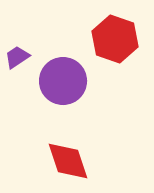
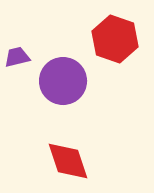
purple trapezoid: rotated 20 degrees clockwise
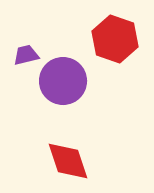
purple trapezoid: moved 9 px right, 2 px up
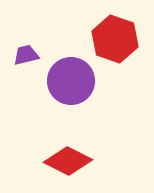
purple circle: moved 8 px right
red diamond: rotated 45 degrees counterclockwise
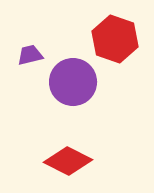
purple trapezoid: moved 4 px right
purple circle: moved 2 px right, 1 px down
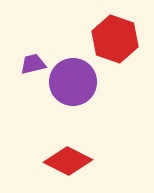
purple trapezoid: moved 3 px right, 9 px down
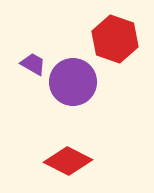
purple trapezoid: rotated 44 degrees clockwise
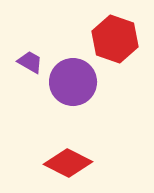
purple trapezoid: moved 3 px left, 2 px up
red diamond: moved 2 px down
